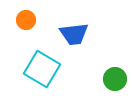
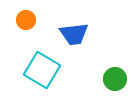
cyan square: moved 1 px down
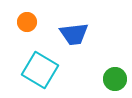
orange circle: moved 1 px right, 2 px down
cyan square: moved 2 px left
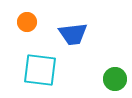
blue trapezoid: moved 1 px left
cyan square: rotated 24 degrees counterclockwise
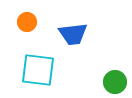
cyan square: moved 2 px left
green circle: moved 3 px down
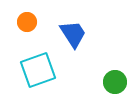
blue trapezoid: rotated 116 degrees counterclockwise
cyan square: rotated 27 degrees counterclockwise
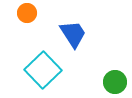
orange circle: moved 9 px up
cyan square: moved 5 px right; rotated 24 degrees counterclockwise
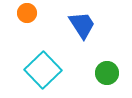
blue trapezoid: moved 9 px right, 9 px up
green circle: moved 8 px left, 9 px up
